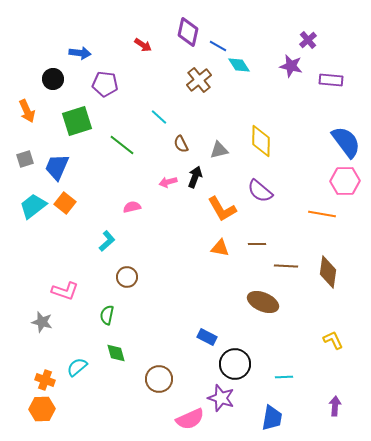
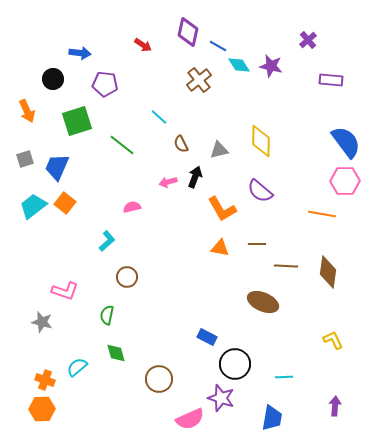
purple star at (291, 66): moved 20 px left
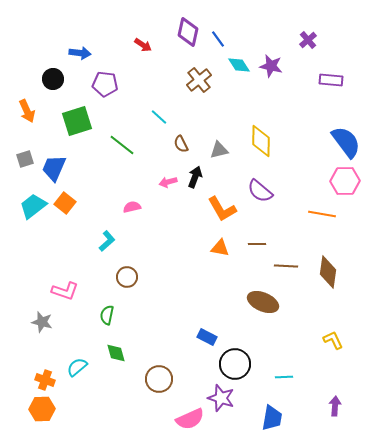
blue line at (218, 46): moved 7 px up; rotated 24 degrees clockwise
blue trapezoid at (57, 167): moved 3 px left, 1 px down
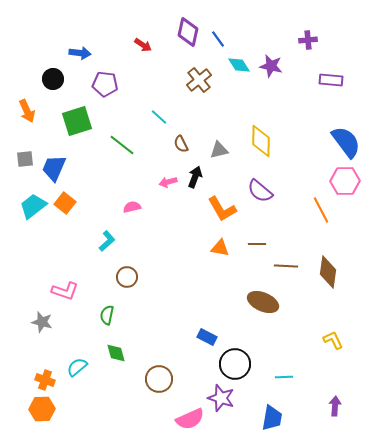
purple cross at (308, 40): rotated 36 degrees clockwise
gray square at (25, 159): rotated 12 degrees clockwise
orange line at (322, 214): moved 1 px left, 4 px up; rotated 52 degrees clockwise
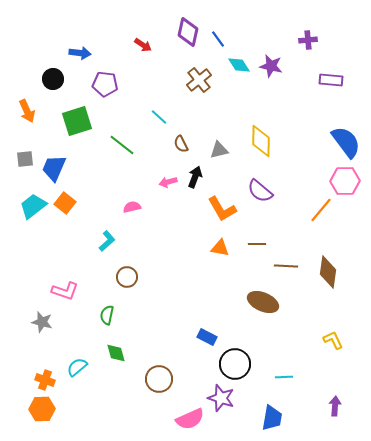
orange line at (321, 210): rotated 68 degrees clockwise
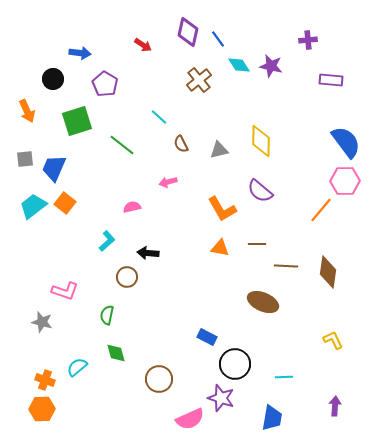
purple pentagon at (105, 84): rotated 25 degrees clockwise
black arrow at (195, 177): moved 47 px left, 76 px down; rotated 105 degrees counterclockwise
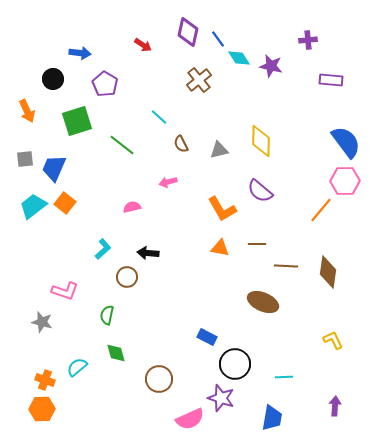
cyan diamond at (239, 65): moved 7 px up
cyan L-shape at (107, 241): moved 4 px left, 8 px down
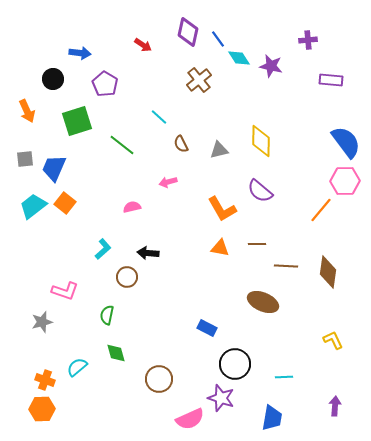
gray star at (42, 322): rotated 30 degrees counterclockwise
blue rectangle at (207, 337): moved 9 px up
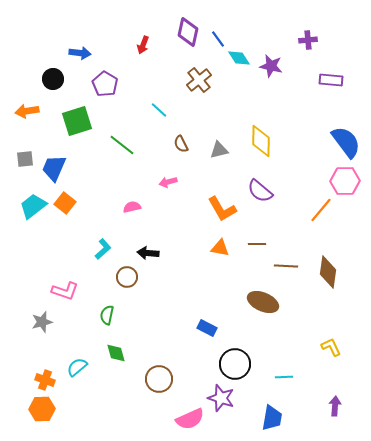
red arrow at (143, 45): rotated 78 degrees clockwise
orange arrow at (27, 111): rotated 105 degrees clockwise
cyan line at (159, 117): moved 7 px up
yellow L-shape at (333, 340): moved 2 px left, 7 px down
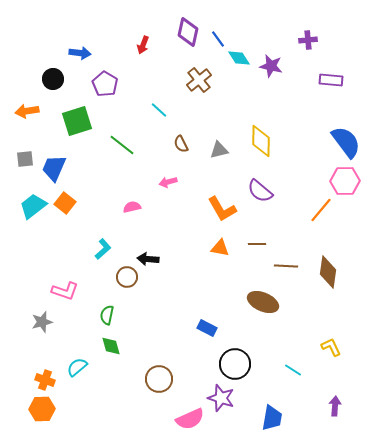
black arrow at (148, 253): moved 6 px down
green diamond at (116, 353): moved 5 px left, 7 px up
cyan line at (284, 377): moved 9 px right, 7 px up; rotated 36 degrees clockwise
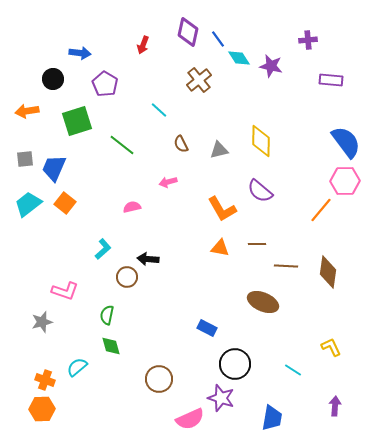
cyan trapezoid at (33, 206): moved 5 px left, 2 px up
